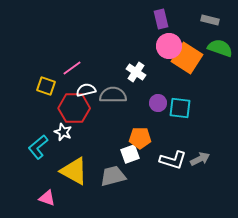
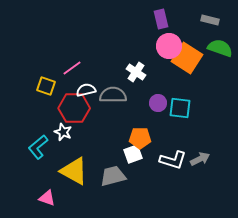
white square: moved 3 px right
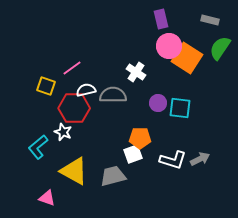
green semicircle: rotated 75 degrees counterclockwise
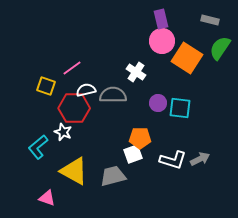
pink circle: moved 7 px left, 5 px up
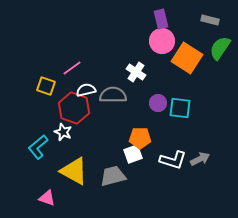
red hexagon: rotated 20 degrees clockwise
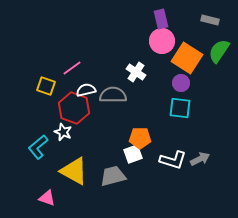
green semicircle: moved 1 px left, 3 px down
purple circle: moved 23 px right, 20 px up
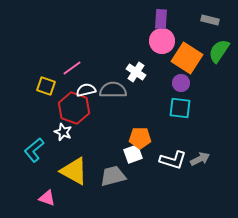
purple rectangle: rotated 18 degrees clockwise
gray semicircle: moved 5 px up
cyan L-shape: moved 4 px left, 3 px down
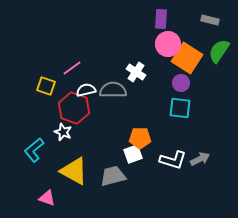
pink circle: moved 6 px right, 3 px down
